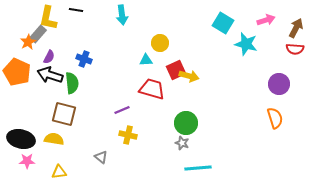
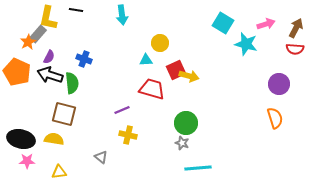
pink arrow: moved 4 px down
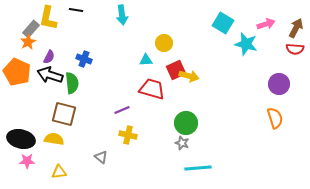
gray rectangle: moved 7 px left, 5 px up
yellow circle: moved 4 px right
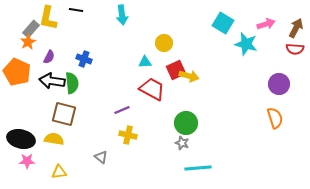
cyan triangle: moved 1 px left, 2 px down
black arrow: moved 2 px right, 6 px down; rotated 10 degrees counterclockwise
red trapezoid: rotated 12 degrees clockwise
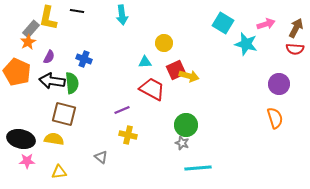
black line: moved 1 px right, 1 px down
green circle: moved 2 px down
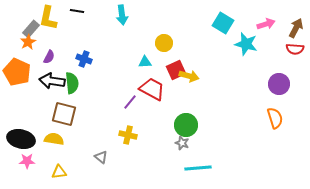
purple line: moved 8 px right, 8 px up; rotated 28 degrees counterclockwise
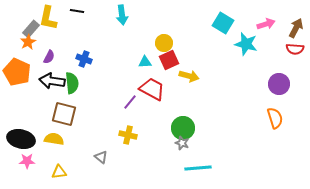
red square: moved 7 px left, 10 px up
green circle: moved 3 px left, 3 px down
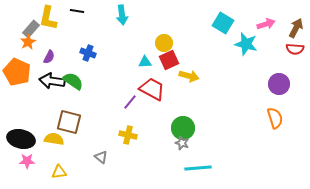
blue cross: moved 4 px right, 6 px up
green semicircle: moved 1 px right, 2 px up; rotated 50 degrees counterclockwise
brown square: moved 5 px right, 8 px down
